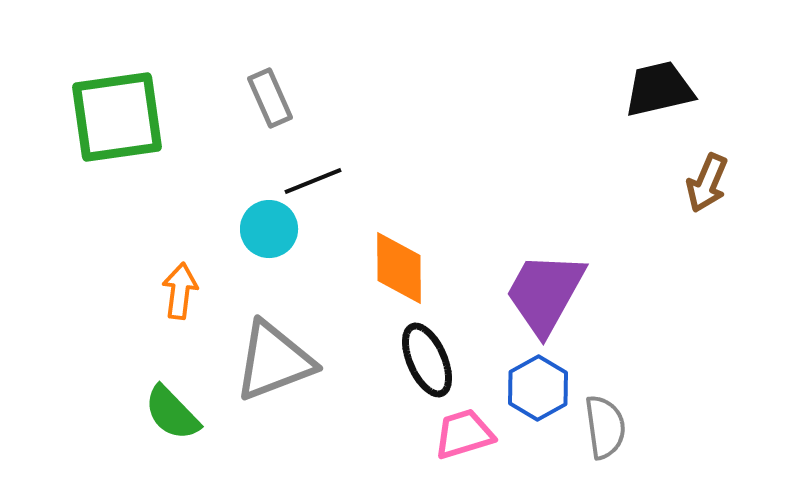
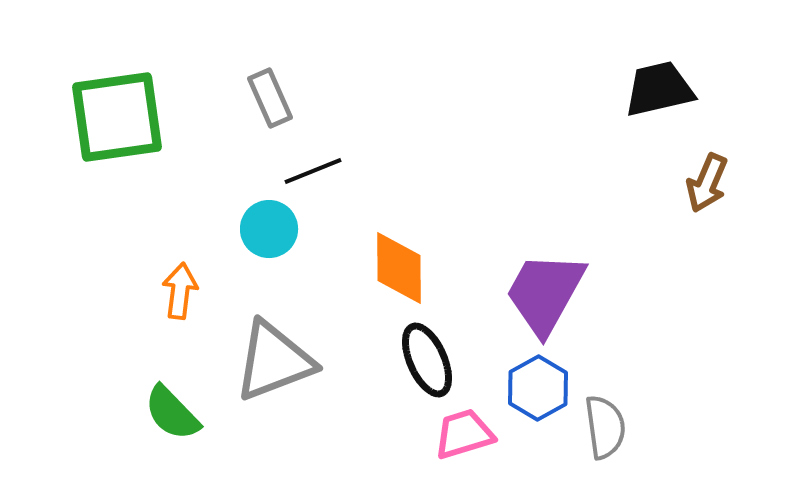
black line: moved 10 px up
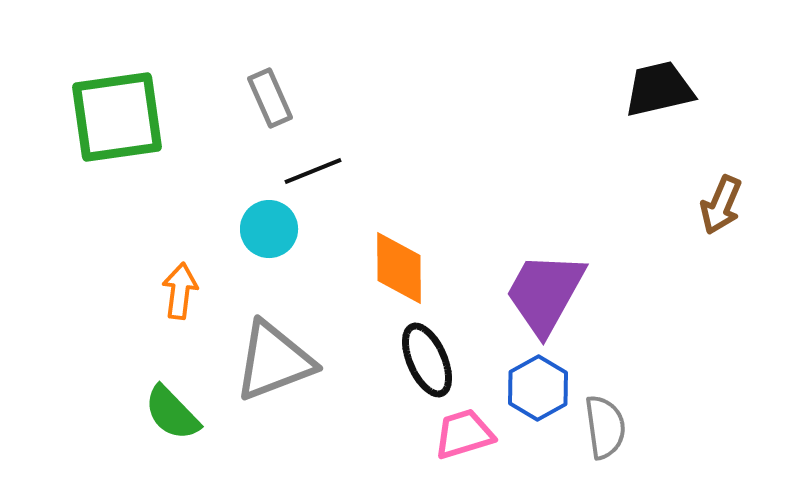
brown arrow: moved 14 px right, 22 px down
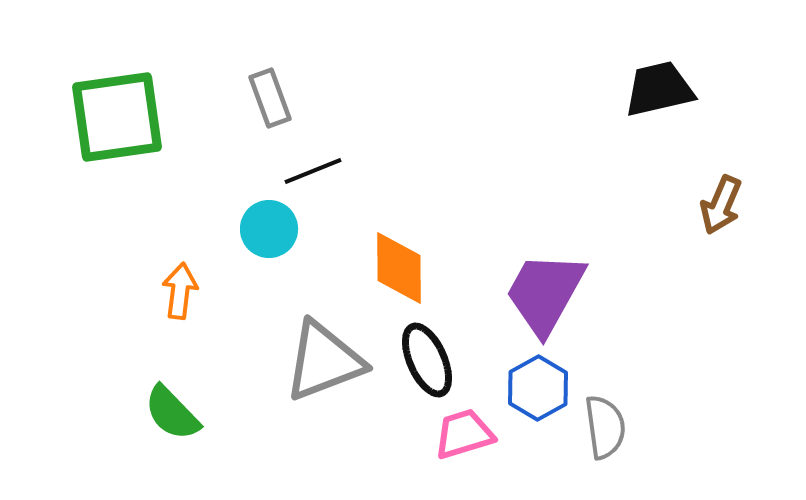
gray rectangle: rotated 4 degrees clockwise
gray triangle: moved 50 px right
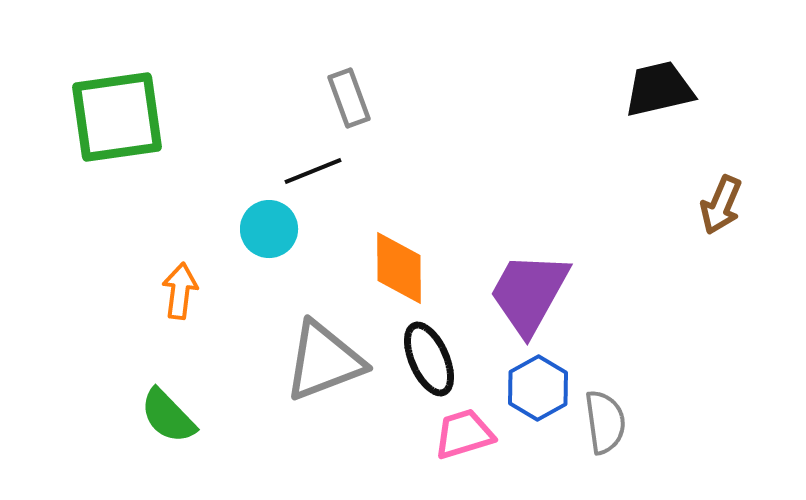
gray rectangle: moved 79 px right
purple trapezoid: moved 16 px left
black ellipse: moved 2 px right, 1 px up
green semicircle: moved 4 px left, 3 px down
gray semicircle: moved 5 px up
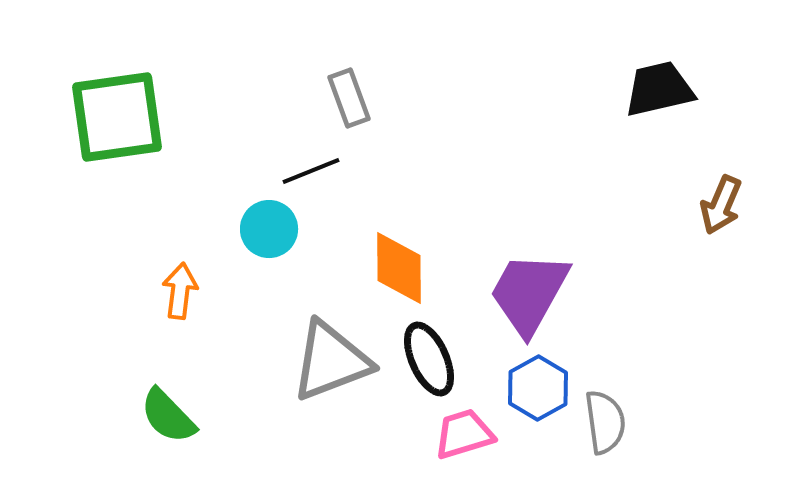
black line: moved 2 px left
gray triangle: moved 7 px right
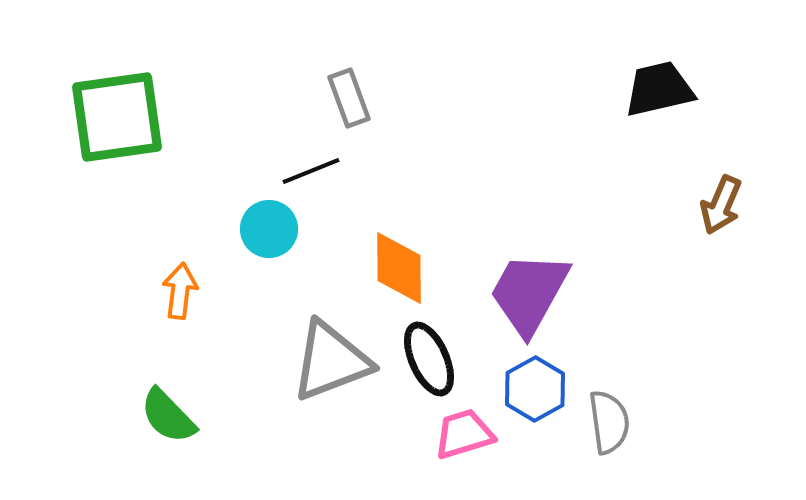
blue hexagon: moved 3 px left, 1 px down
gray semicircle: moved 4 px right
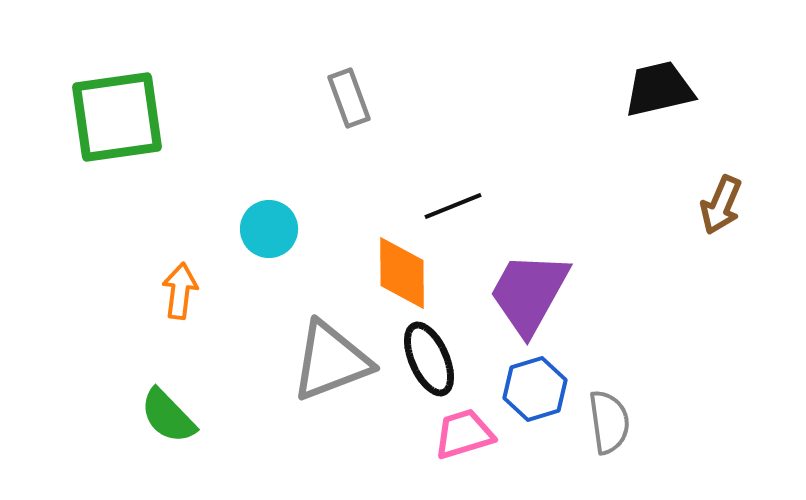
black line: moved 142 px right, 35 px down
orange diamond: moved 3 px right, 5 px down
blue hexagon: rotated 12 degrees clockwise
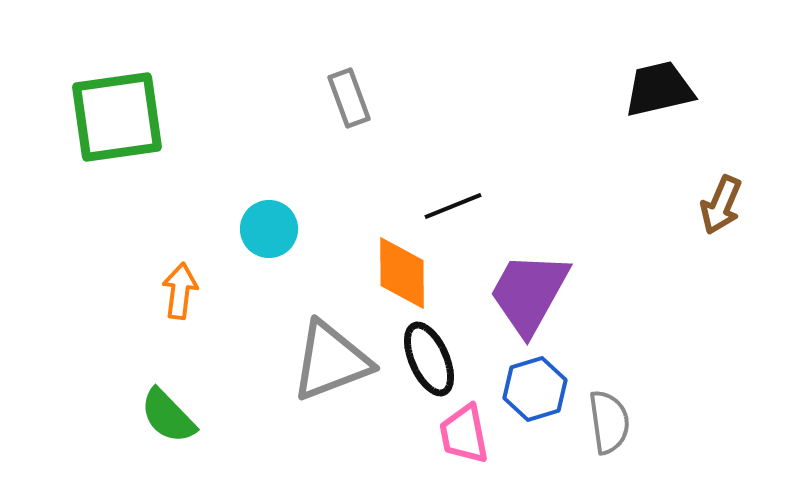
pink trapezoid: rotated 84 degrees counterclockwise
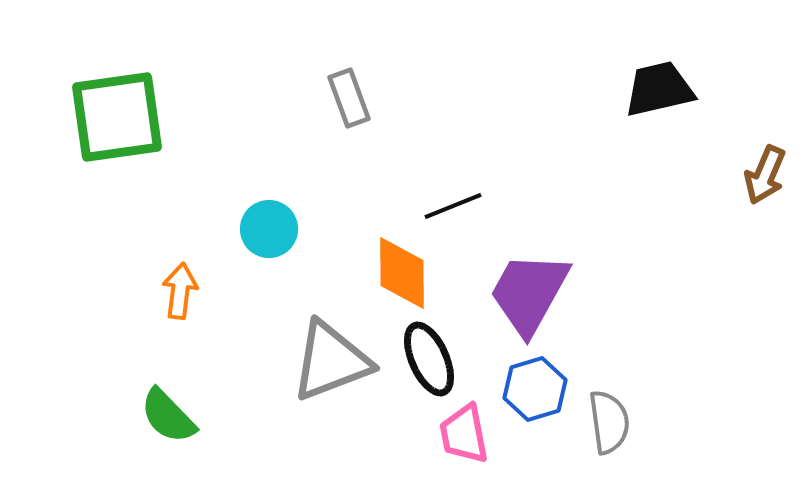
brown arrow: moved 44 px right, 30 px up
